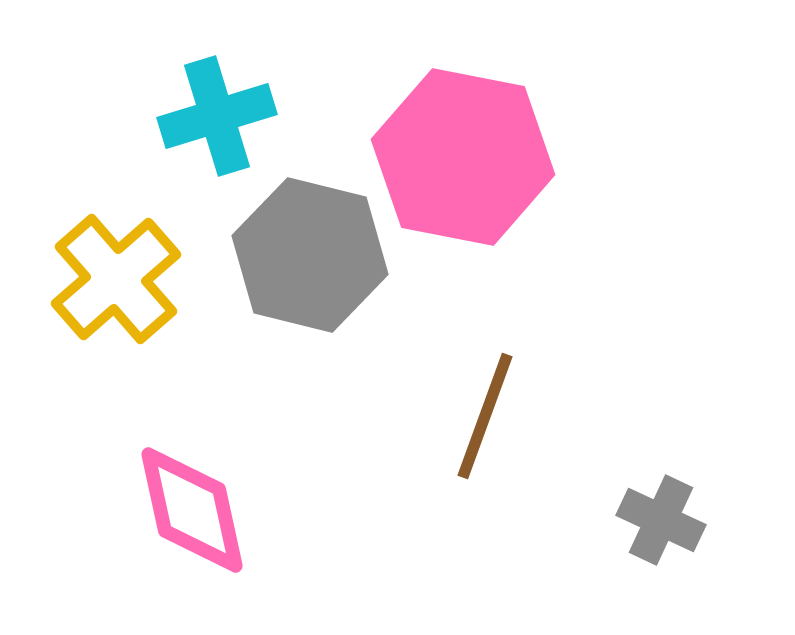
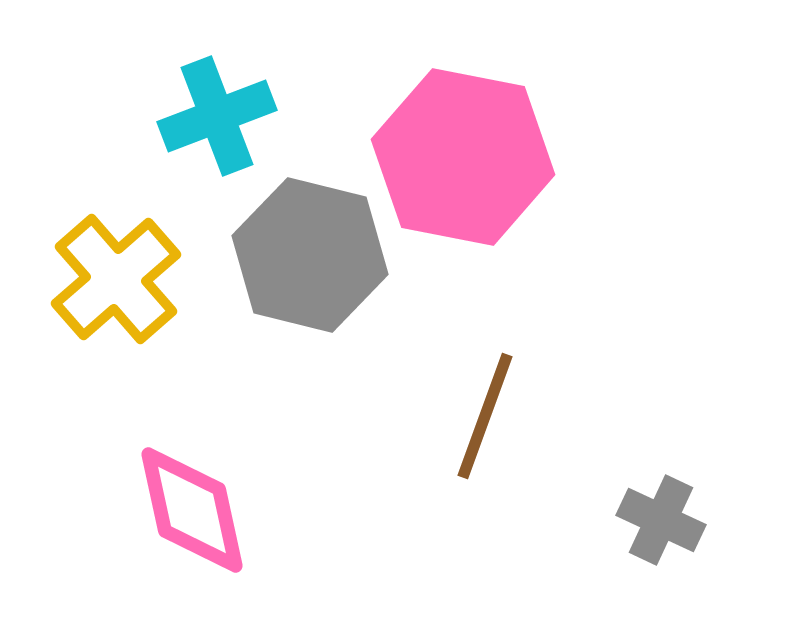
cyan cross: rotated 4 degrees counterclockwise
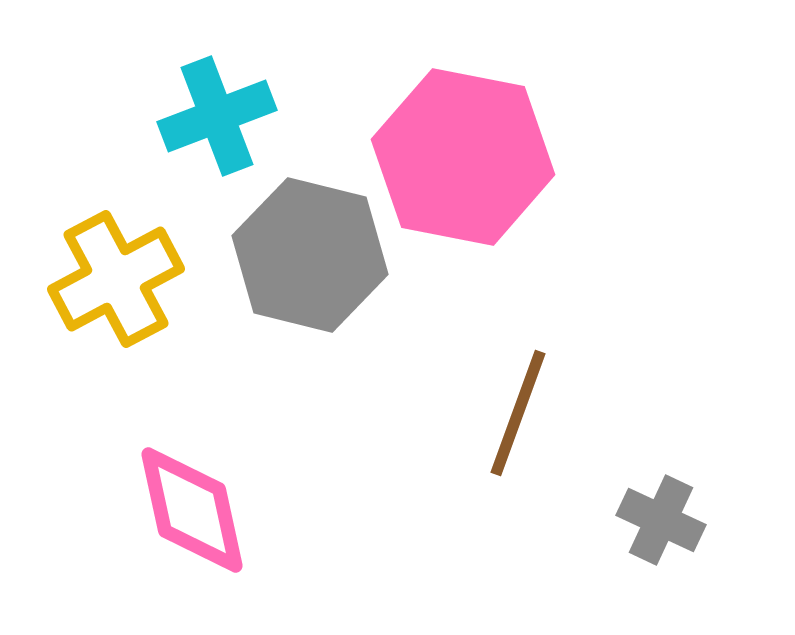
yellow cross: rotated 13 degrees clockwise
brown line: moved 33 px right, 3 px up
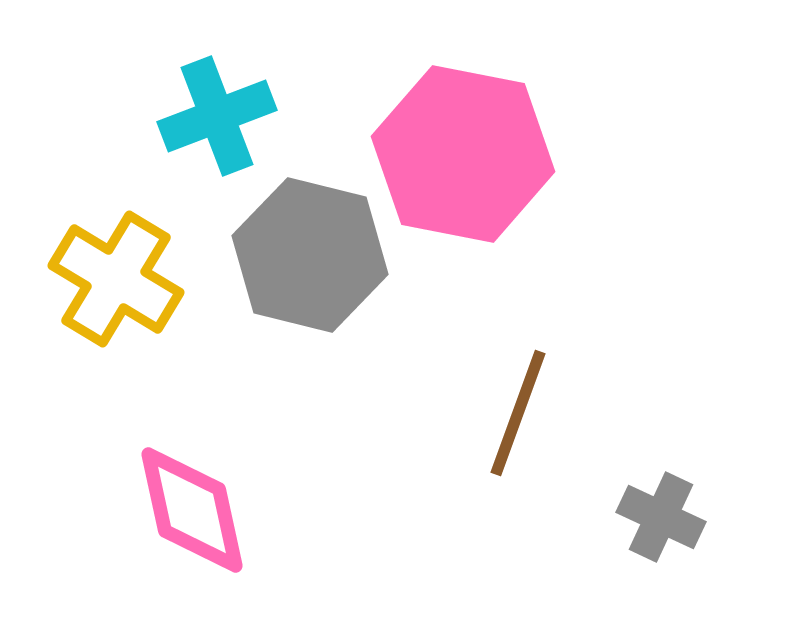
pink hexagon: moved 3 px up
yellow cross: rotated 31 degrees counterclockwise
gray cross: moved 3 px up
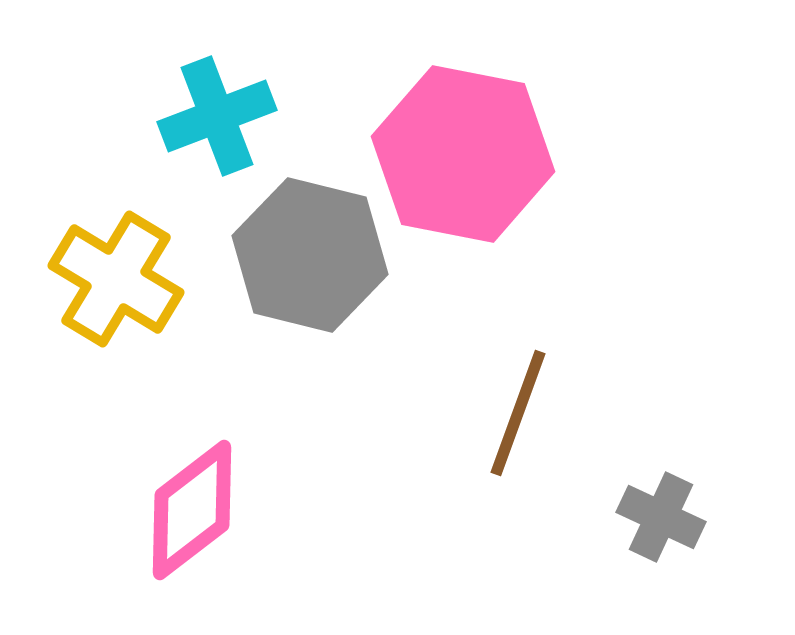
pink diamond: rotated 65 degrees clockwise
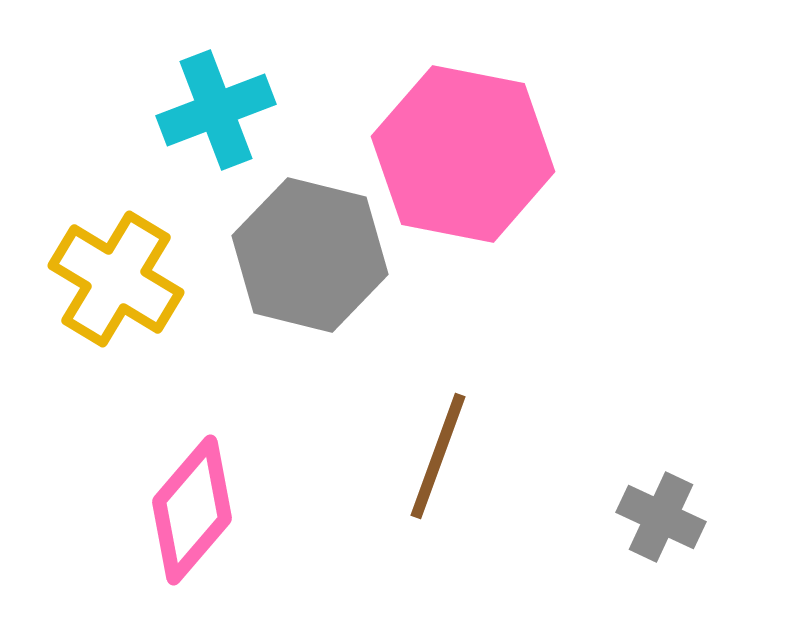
cyan cross: moved 1 px left, 6 px up
brown line: moved 80 px left, 43 px down
pink diamond: rotated 12 degrees counterclockwise
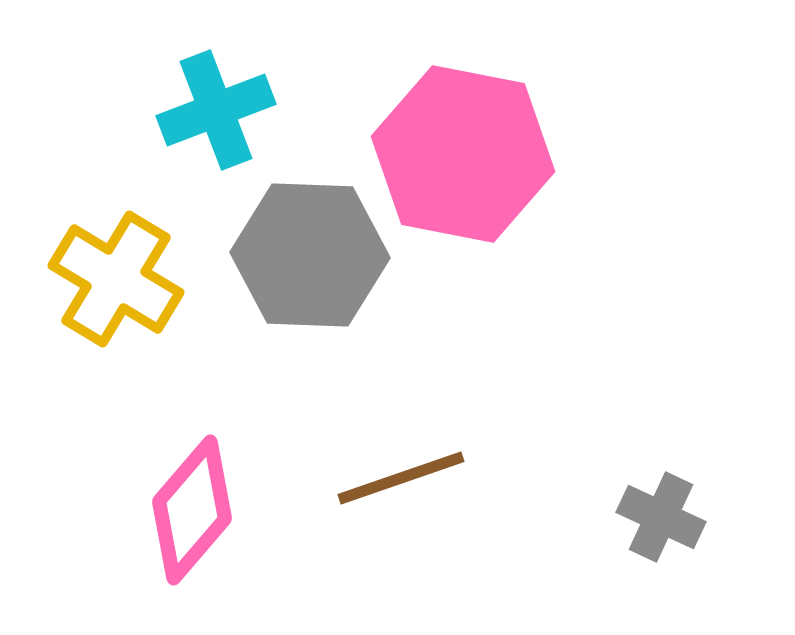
gray hexagon: rotated 12 degrees counterclockwise
brown line: moved 37 px left, 22 px down; rotated 51 degrees clockwise
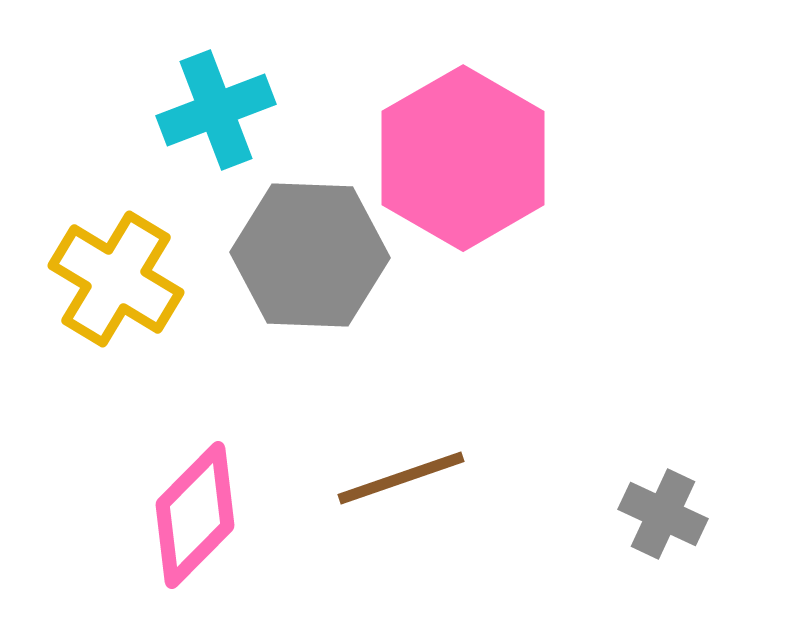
pink hexagon: moved 4 px down; rotated 19 degrees clockwise
pink diamond: moved 3 px right, 5 px down; rotated 4 degrees clockwise
gray cross: moved 2 px right, 3 px up
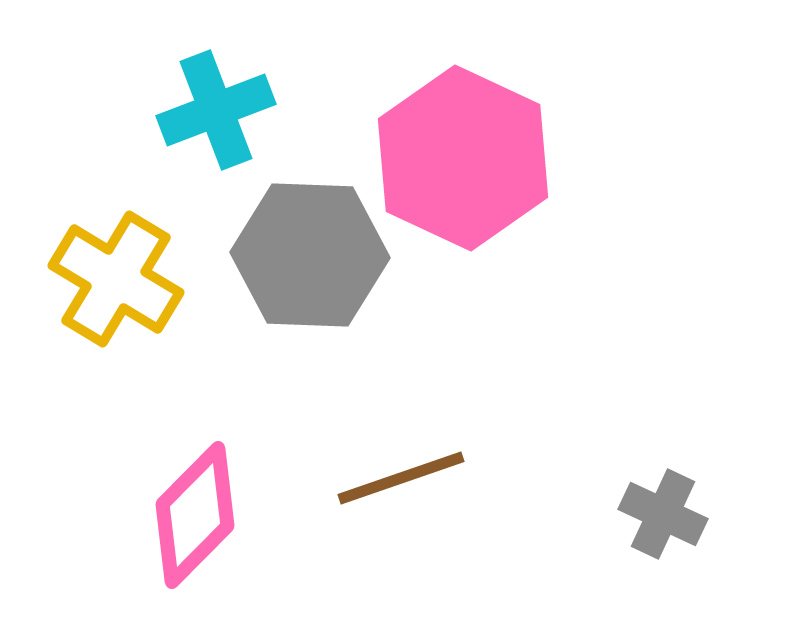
pink hexagon: rotated 5 degrees counterclockwise
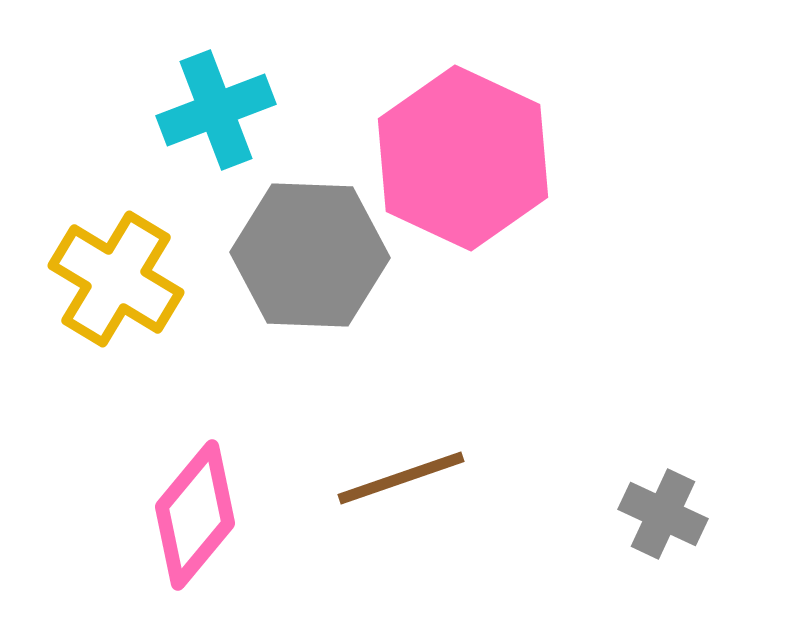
pink diamond: rotated 5 degrees counterclockwise
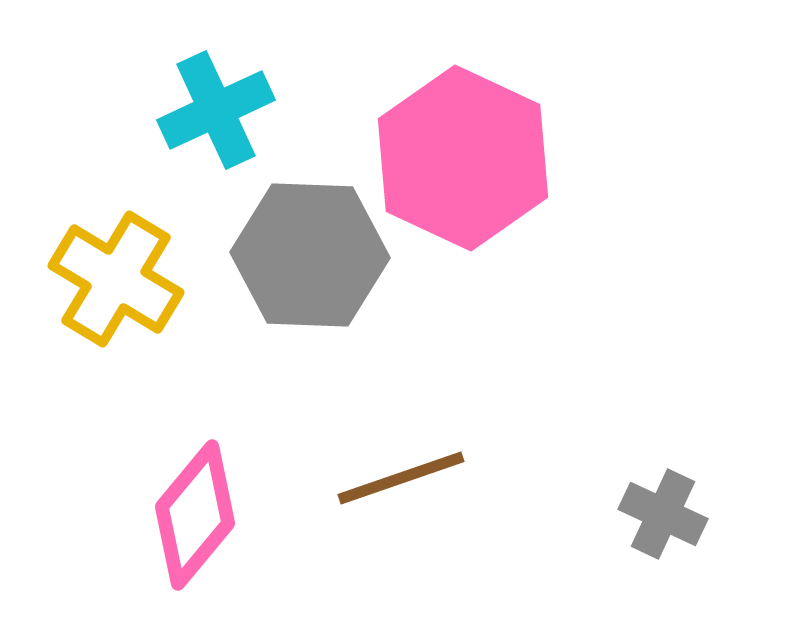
cyan cross: rotated 4 degrees counterclockwise
